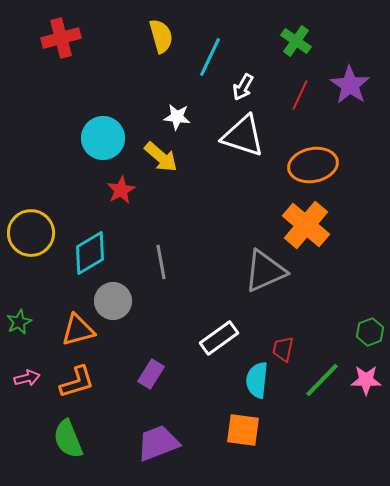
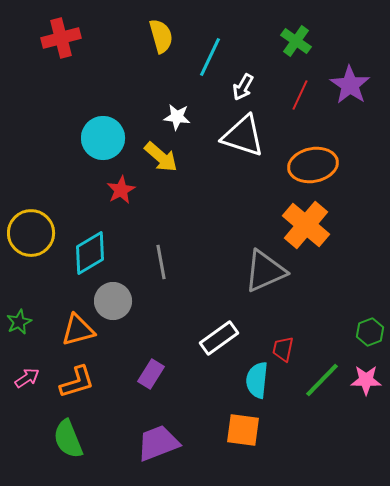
pink arrow: rotated 20 degrees counterclockwise
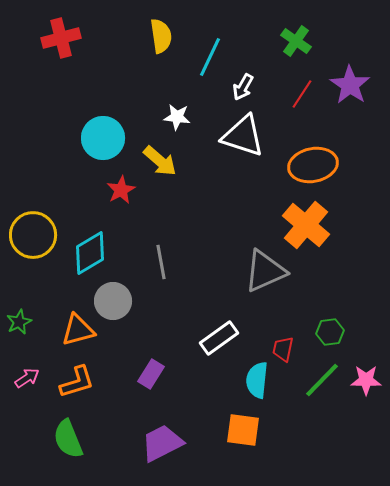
yellow semicircle: rotated 8 degrees clockwise
red line: moved 2 px right, 1 px up; rotated 8 degrees clockwise
yellow arrow: moved 1 px left, 4 px down
yellow circle: moved 2 px right, 2 px down
green hexagon: moved 40 px left; rotated 12 degrees clockwise
purple trapezoid: moved 4 px right; rotated 6 degrees counterclockwise
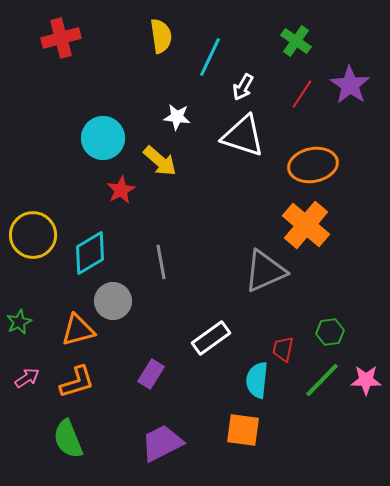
white rectangle: moved 8 px left
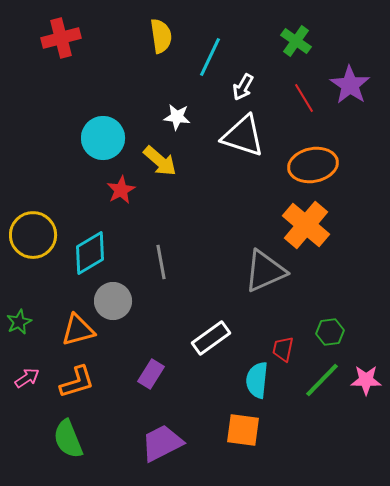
red line: moved 2 px right, 4 px down; rotated 64 degrees counterclockwise
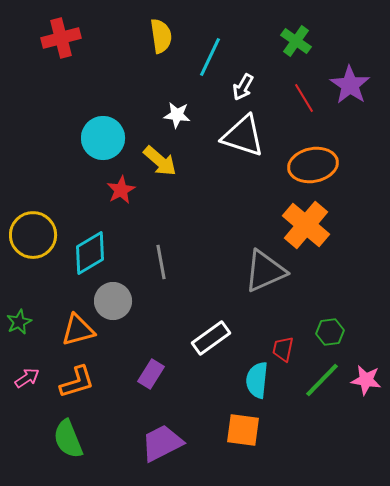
white star: moved 2 px up
pink star: rotated 8 degrees clockwise
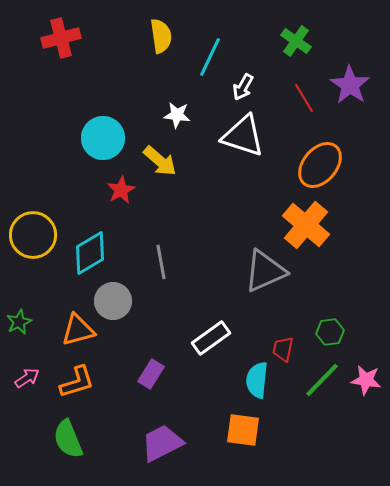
orange ellipse: moved 7 px right; rotated 39 degrees counterclockwise
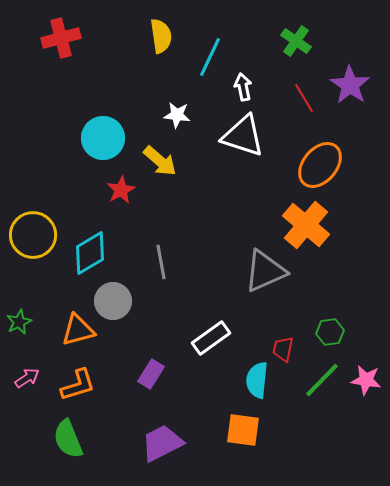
white arrow: rotated 140 degrees clockwise
orange L-shape: moved 1 px right, 3 px down
